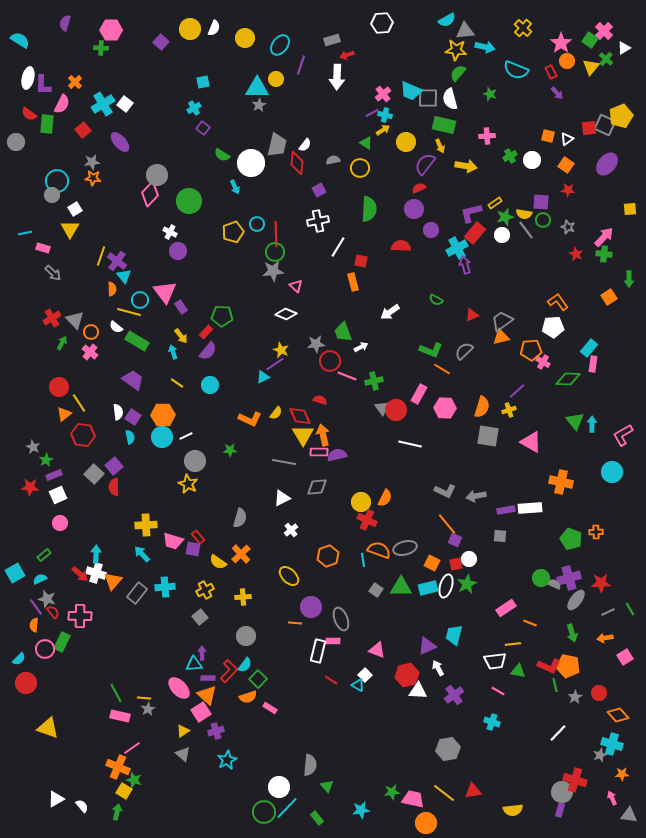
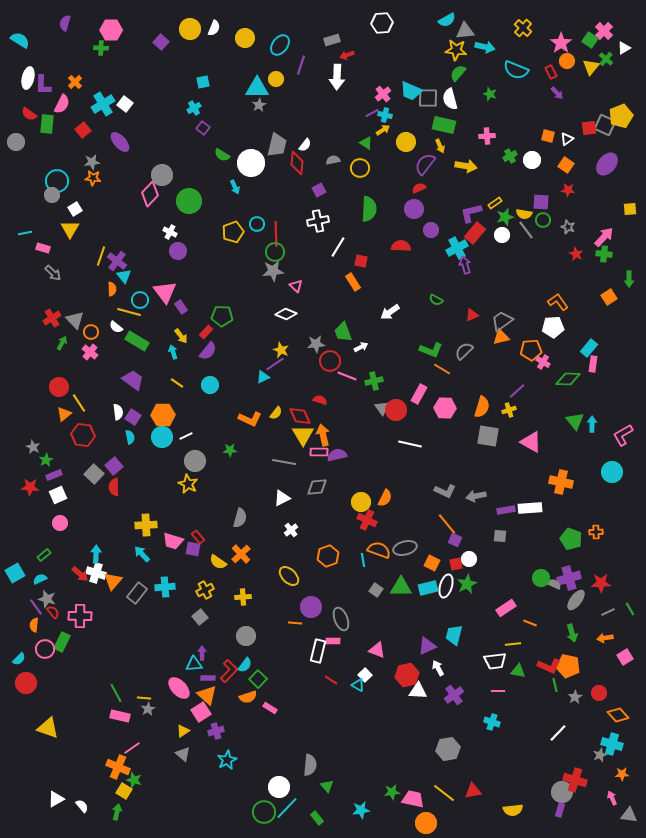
gray circle at (157, 175): moved 5 px right
orange rectangle at (353, 282): rotated 18 degrees counterclockwise
pink line at (498, 691): rotated 32 degrees counterclockwise
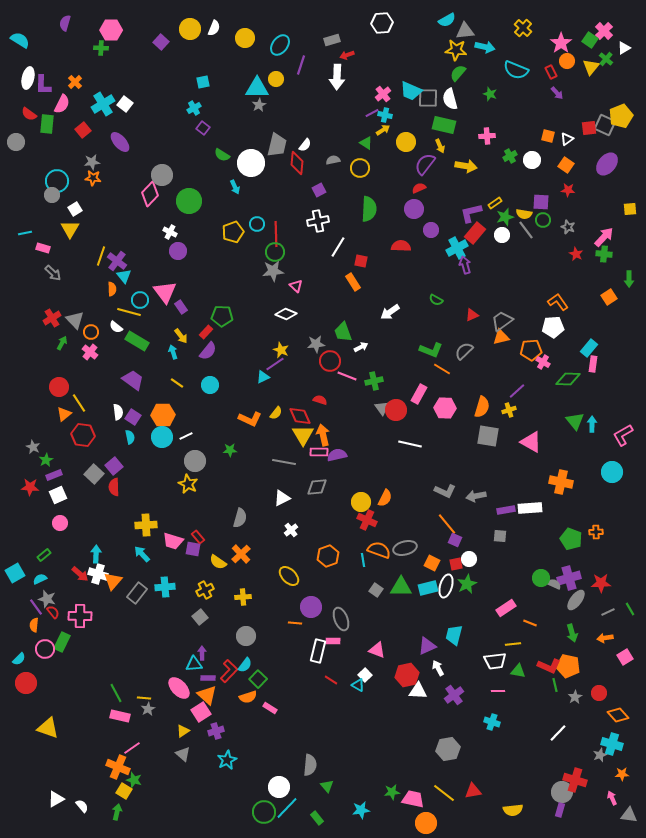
white cross at (96, 573): moved 2 px right, 1 px down
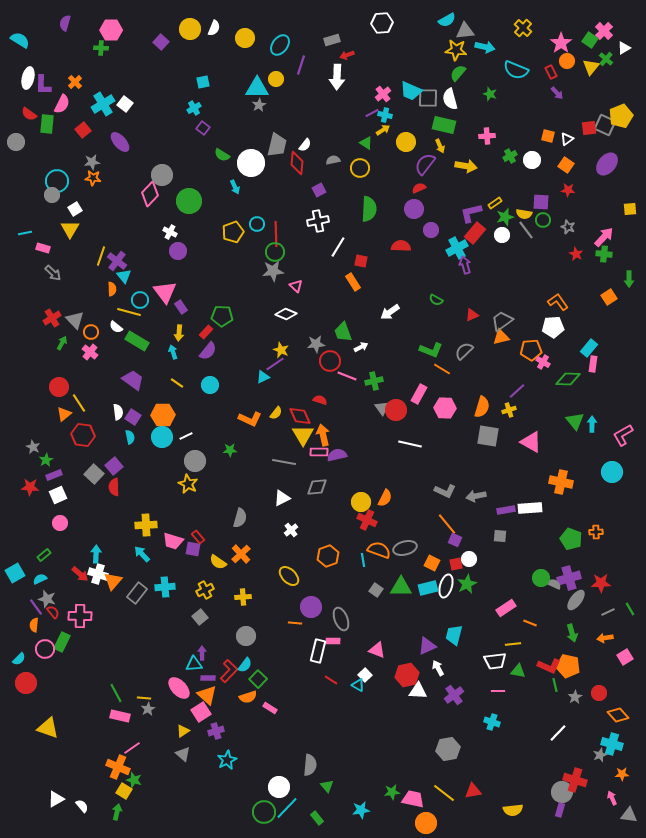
yellow arrow at (181, 336): moved 2 px left, 3 px up; rotated 42 degrees clockwise
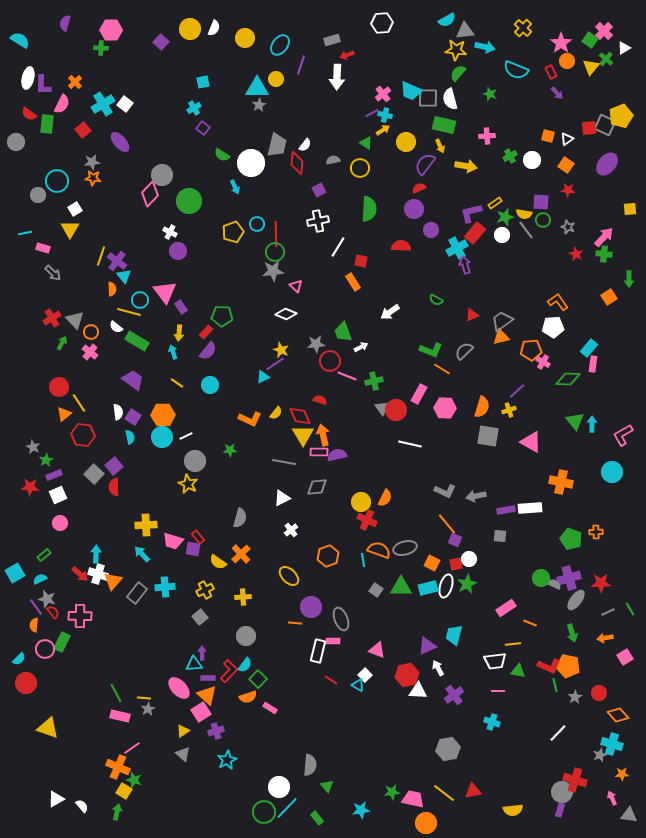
gray circle at (52, 195): moved 14 px left
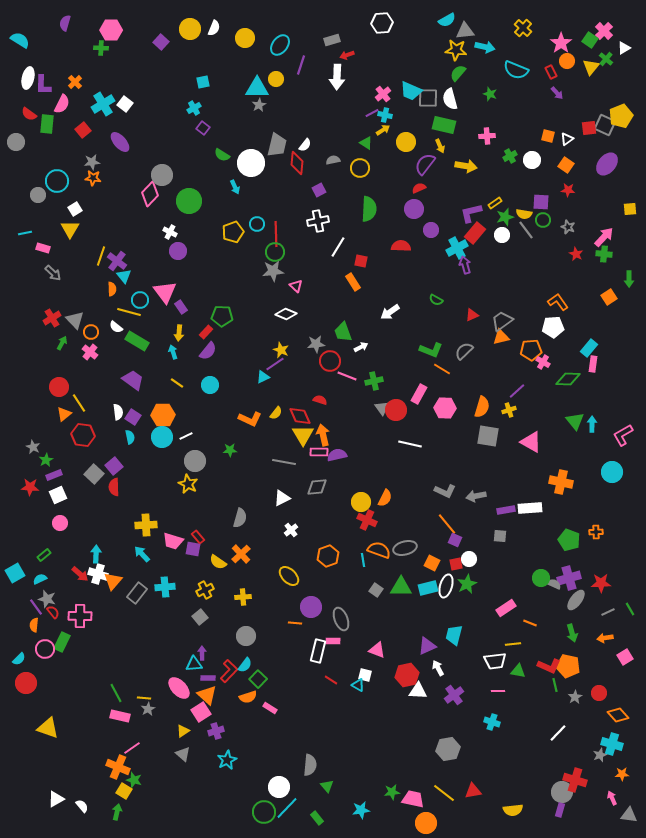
green pentagon at (571, 539): moved 2 px left, 1 px down
white square at (365, 675): rotated 32 degrees counterclockwise
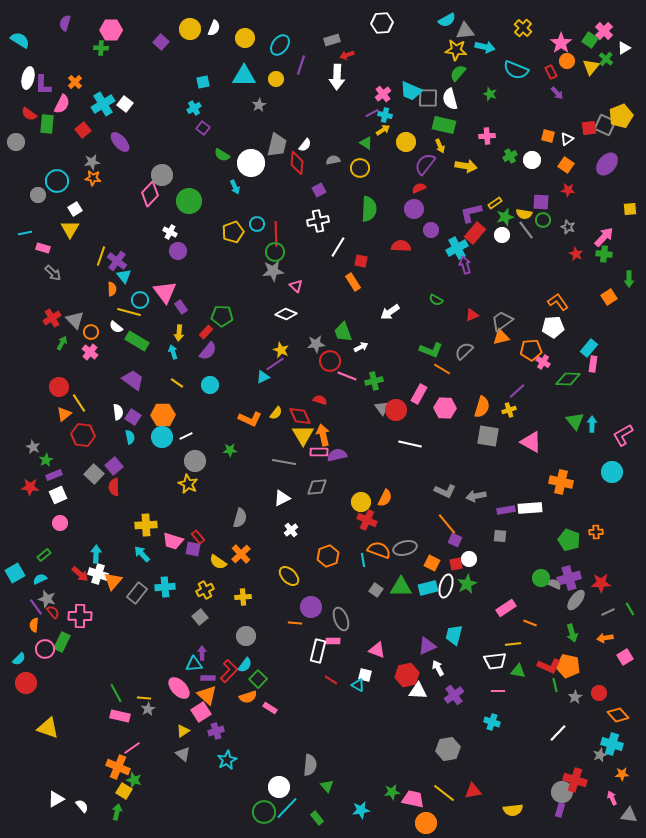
cyan triangle at (257, 88): moved 13 px left, 12 px up
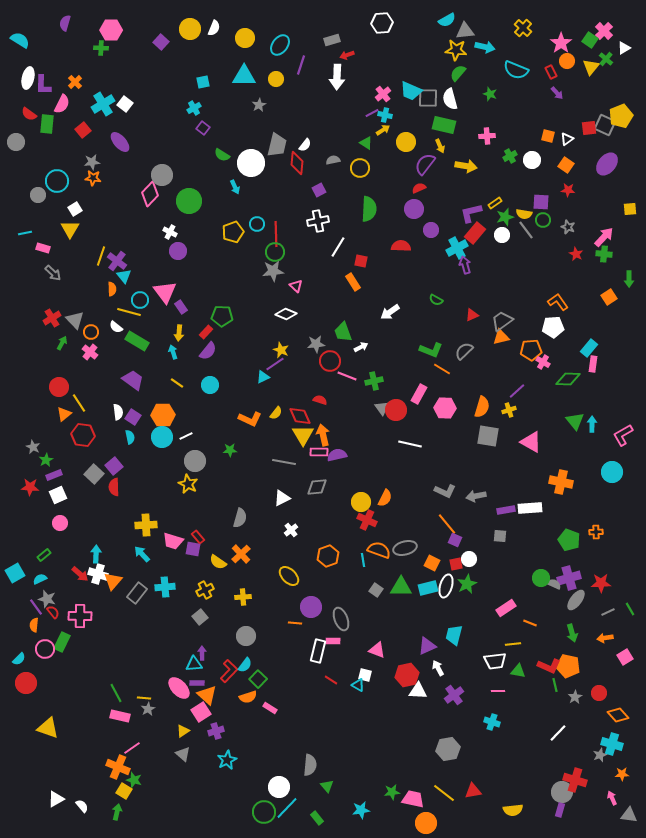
purple rectangle at (208, 678): moved 11 px left, 5 px down
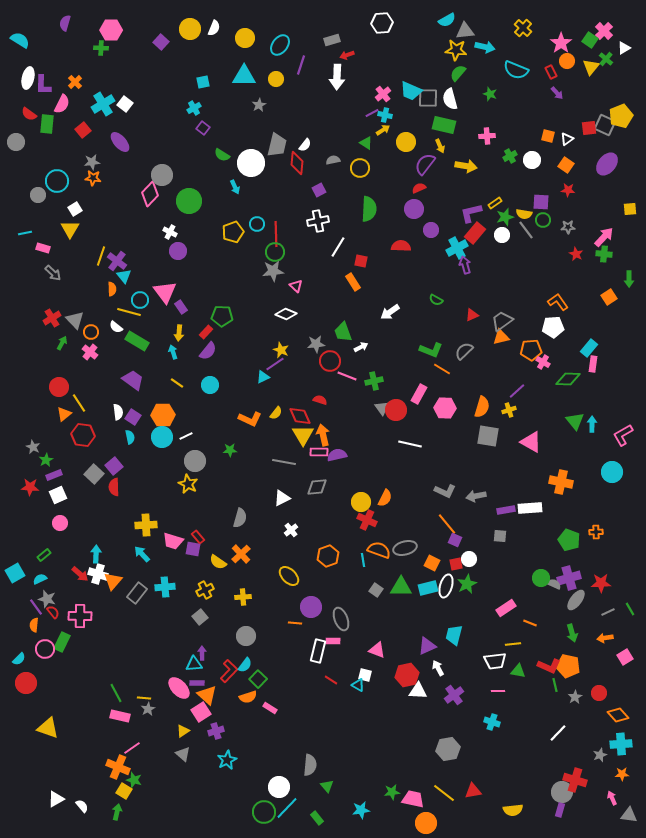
gray star at (568, 227): rotated 24 degrees counterclockwise
cyan cross at (612, 744): moved 9 px right; rotated 20 degrees counterclockwise
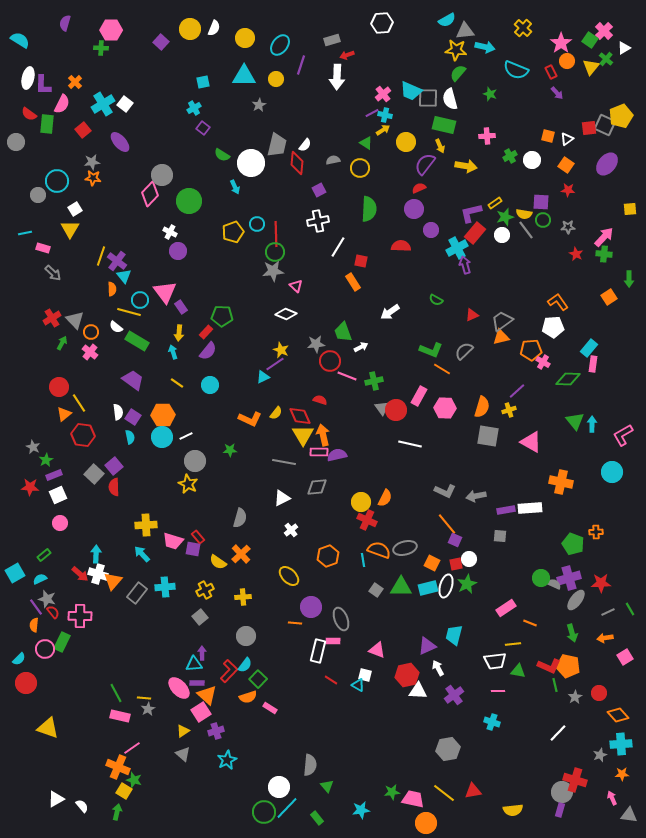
pink rectangle at (419, 394): moved 2 px down
green pentagon at (569, 540): moved 4 px right, 4 px down
